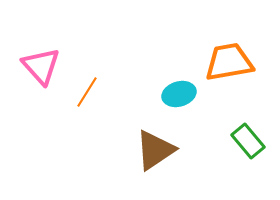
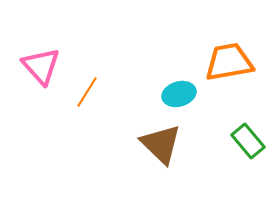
brown triangle: moved 6 px right, 6 px up; rotated 42 degrees counterclockwise
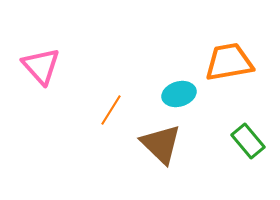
orange line: moved 24 px right, 18 px down
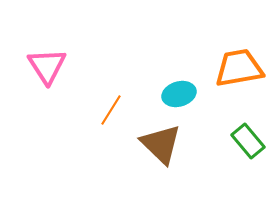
orange trapezoid: moved 10 px right, 6 px down
pink triangle: moved 6 px right; rotated 9 degrees clockwise
